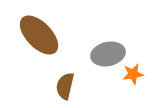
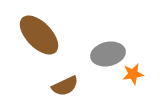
brown semicircle: rotated 128 degrees counterclockwise
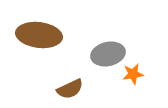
brown ellipse: rotated 39 degrees counterclockwise
brown semicircle: moved 5 px right, 3 px down
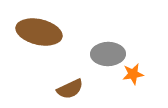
brown ellipse: moved 3 px up; rotated 6 degrees clockwise
gray ellipse: rotated 12 degrees clockwise
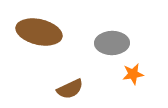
gray ellipse: moved 4 px right, 11 px up
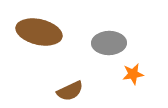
gray ellipse: moved 3 px left
brown semicircle: moved 2 px down
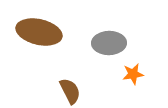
brown semicircle: rotated 92 degrees counterclockwise
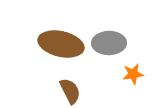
brown ellipse: moved 22 px right, 12 px down
